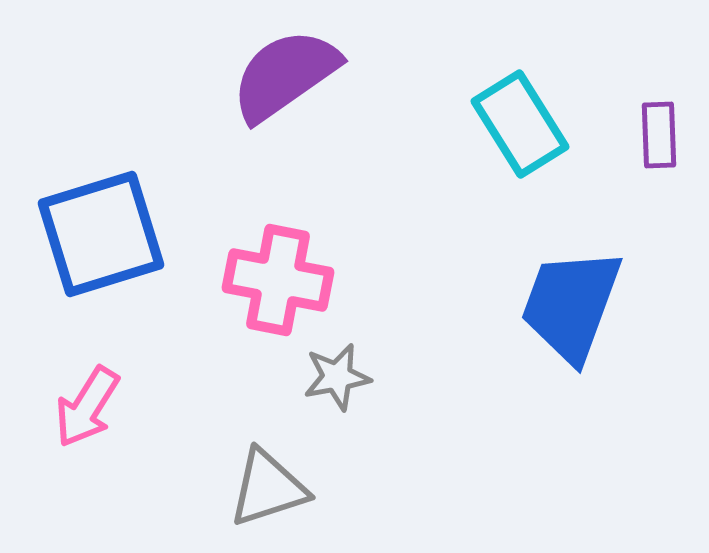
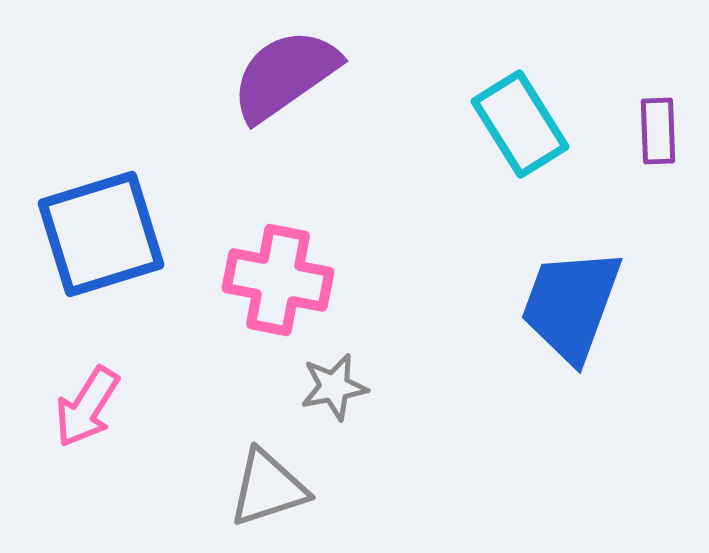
purple rectangle: moved 1 px left, 4 px up
gray star: moved 3 px left, 10 px down
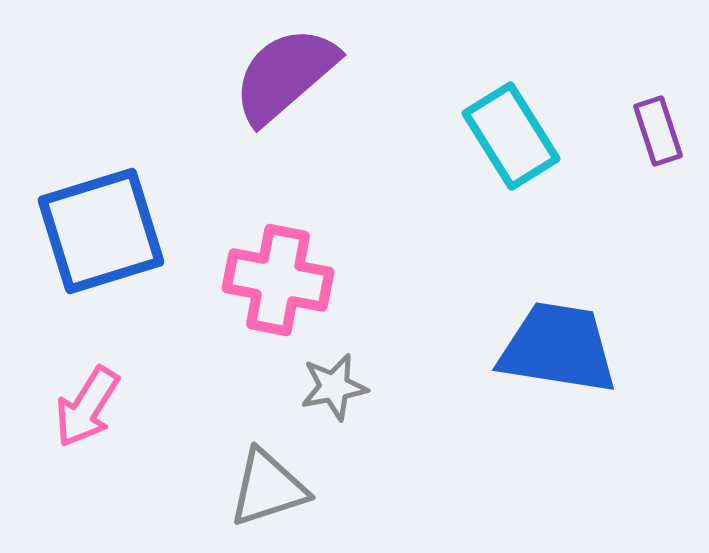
purple semicircle: rotated 6 degrees counterclockwise
cyan rectangle: moved 9 px left, 12 px down
purple rectangle: rotated 16 degrees counterclockwise
blue square: moved 3 px up
blue trapezoid: moved 13 px left, 43 px down; rotated 79 degrees clockwise
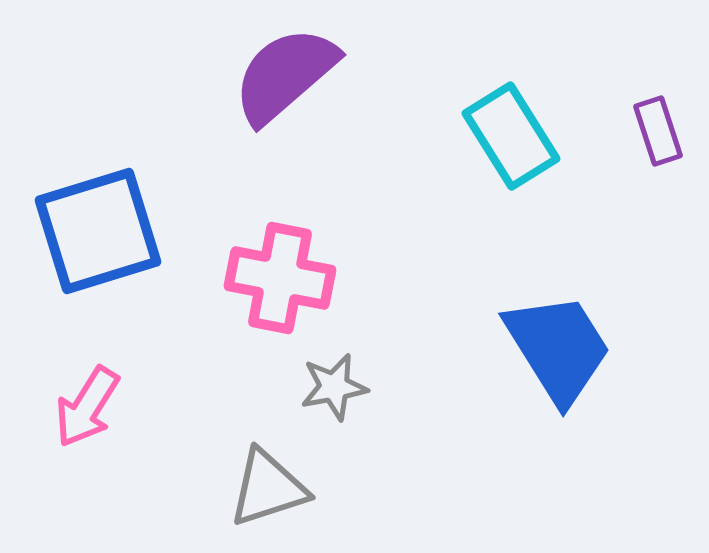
blue square: moved 3 px left
pink cross: moved 2 px right, 2 px up
blue trapezoid: rotated 49 degrees clockwise
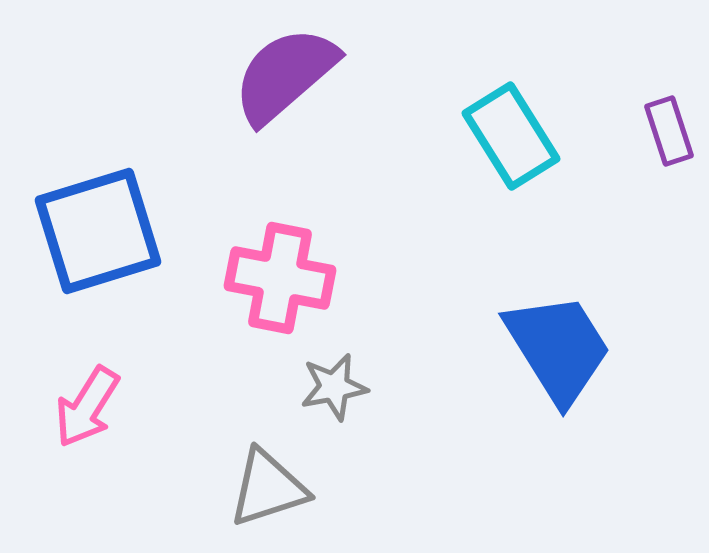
purple rectangle: moved 11 px right
